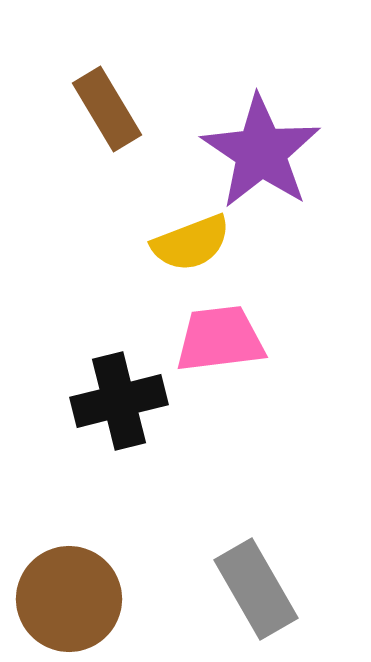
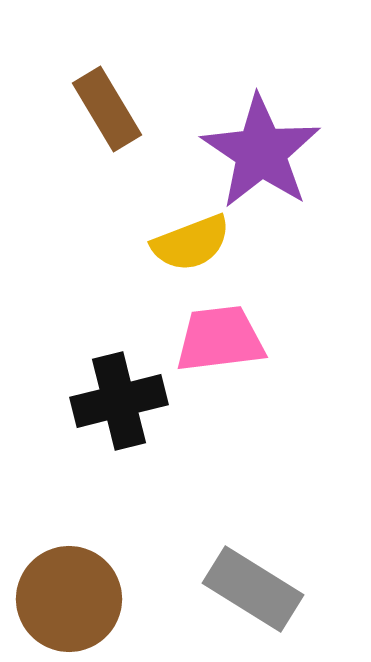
gray rectangle: moved 3 px left; rotated 28 degrees counterclockwise
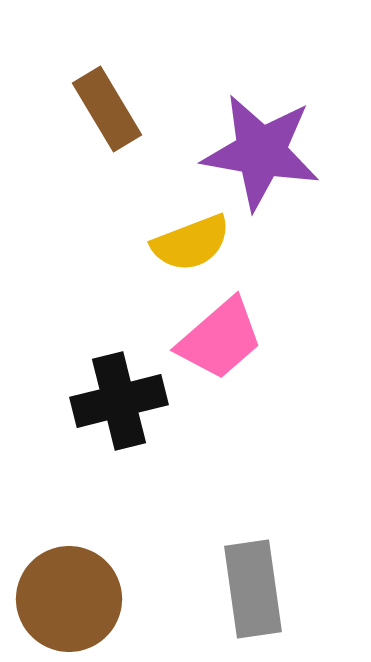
purple star: rotated 24 degrees counterclockwise
pink trapezoid: rotated 146 degrees clockwise
gray rectangle: rotated 50 degrees clockwise
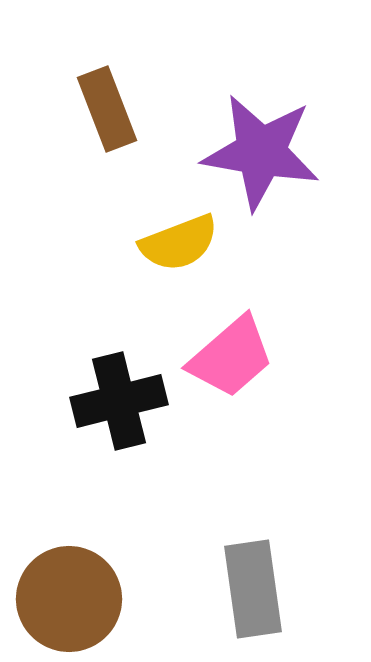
brown rectangle: rotated 10 degrees clockwise
yellow semicircle: moved 12 px left
pink trapezoid: moved 11 px right, 18 px down
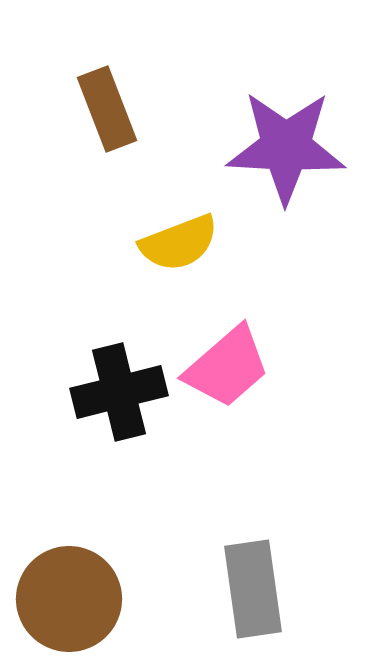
purple star: moved 25 px right, 5 px up; rotated 7 degrees counterclockwise
pink trapezoid: moved 4 px left, 10 px down
black cross: moved 9 px up
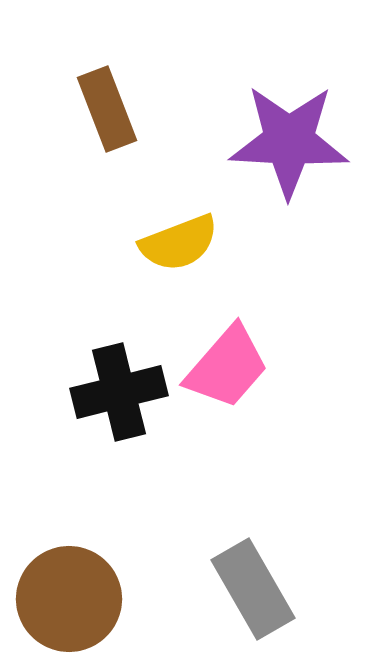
purple star: moved 3 px right, 6 px up
pink trapezoid: rotated 8 degrees counterclockwise
gray rectangle: rotated 22 degrees counterclockwise
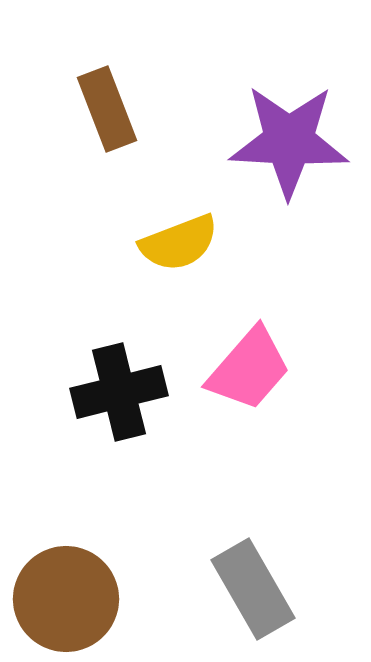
pink trapezoid: moved 22 px right, 2 px down
brown circle: moved 3 px left
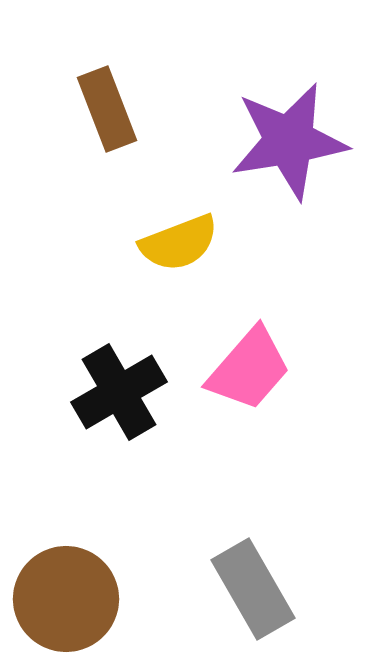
purple star: rotated 12 degrees counterclockwise
black cross: rotated 16 degrees counterclockwise
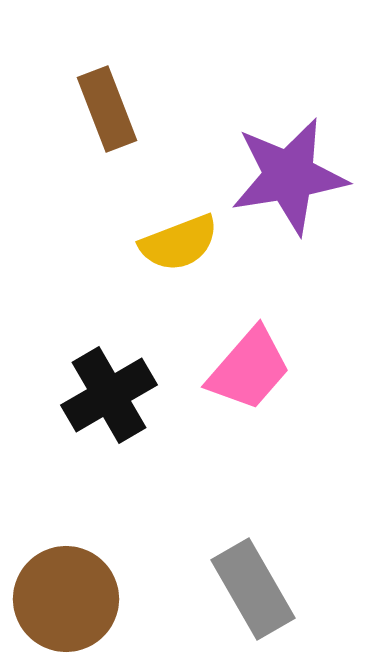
purple star: moved 35 px down
black cross: moved 10 px left, 3 px down
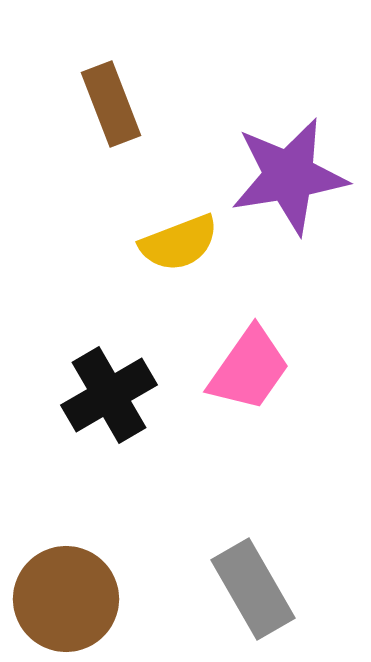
brown rectangle: moved 4 px right, 5 px up
pink trapezoid: rotated 6 degrees counterclockwise
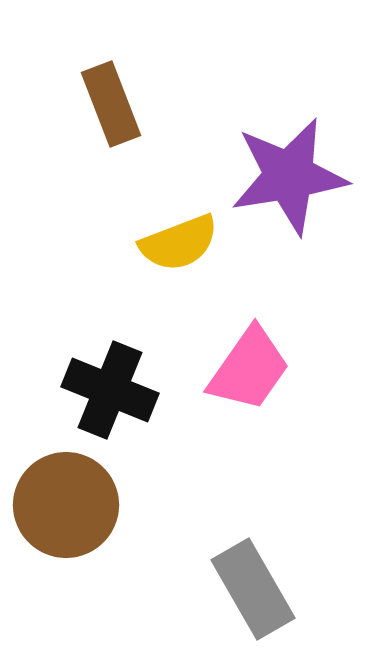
black cross: moved 1 px right, 5 px up; rotated 38 degrees counterclockwise
brown circle: moved 94 px up
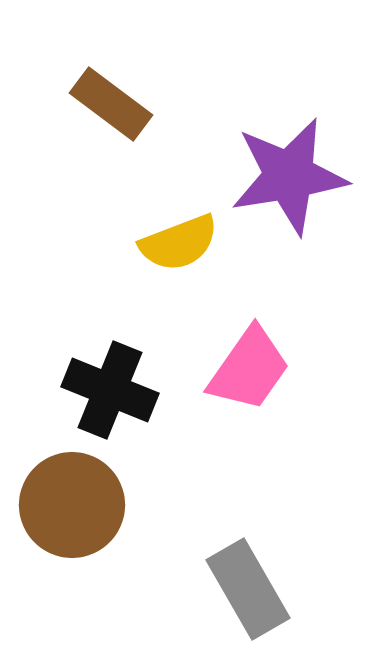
brown rectangle: rotated 32 degrees counterclockwise
brown circle: moved 6 px right
gray rectangle: moved 5 px left
